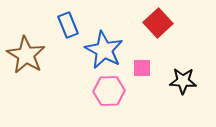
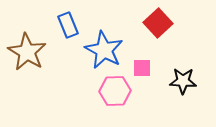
brown star: moved 1 px right, 3 px up
pink hexagon: moved 6 px right
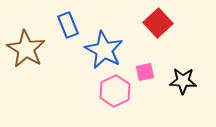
brown star: moved 1 px left, 3 px up
pink square: moved 3 px right, 4 px down; rotated 12 degrees counterclockwise
pink hexagon: rotated 24 degrees counterclockwise
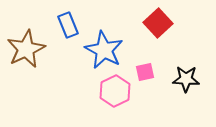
brown star: rotated 15 degrees clockwise
black star: moved 3 px right, 2 px up
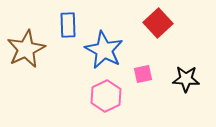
blue rectangle: rotated 20 degrees clockwise
pink square: moved 2 px left, 2 px down
pink hexagon: moved 9 px left, 5 px down
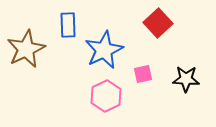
blue star: rotated 18 degrees clockwise
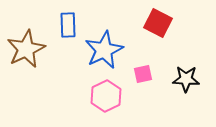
red square: rotated 20 degrees counterclockwise
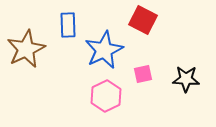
red square: moved 15 px left, 3 px up
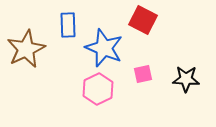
blue star: moved 2 px up; rotated 24 degrees counterclockwise
pink hexagon: moved 8 px left, 7 px up
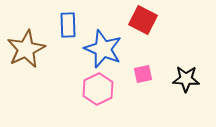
blue star: moved 1 px left, 1 px down
